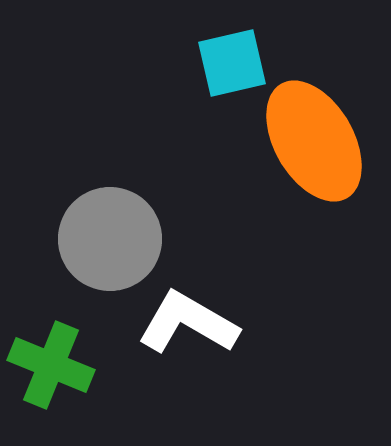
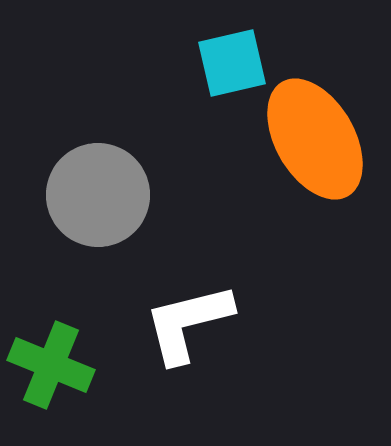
orange ellipse: moved 1 px right, 2 px up
gray circle: moved 12 px left, 44 px up
white L-shape: rotated 44 degrees counterclockwise
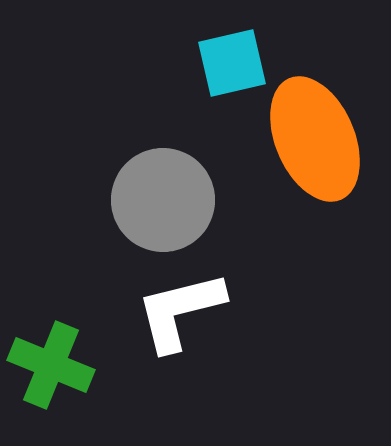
orange ellipse: rotated 7 degrees clockwise
gray circle: moved 65 px right, 5 px down
white L-shape: moved 8 px left, 12 px up
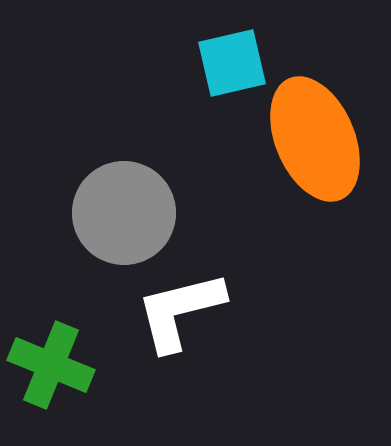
gray circle: moved 39 px left, 13 px down
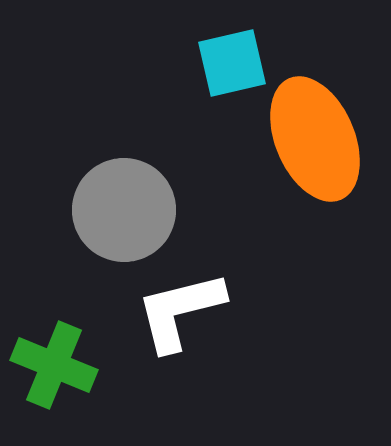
gray circle: moved 3 px up
green cross: moved 3 px right
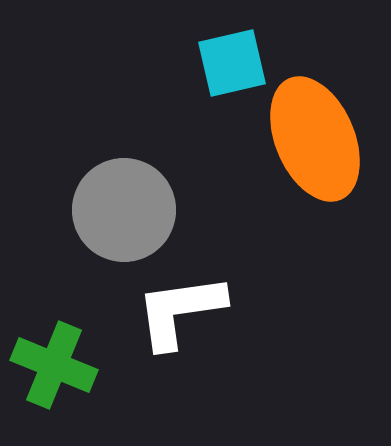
white L-shape: rotated 6 degrees clockwise
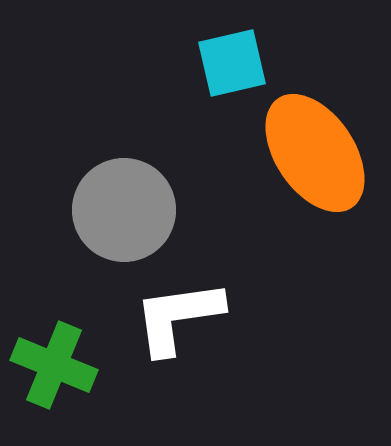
orange ellipse: moved 14 px down; rotated 11 degrees counterclockwise
white L-shape: moved 2 px left, 6 px down
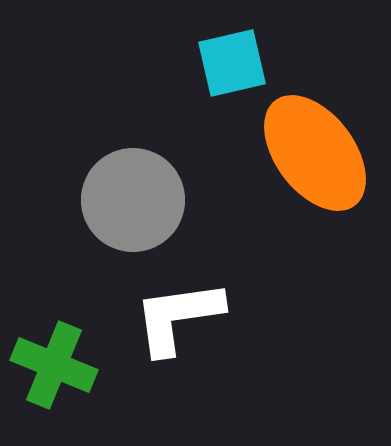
orange ellipse: rotated 3 degrees counterclockwise
gray circle: moved 9 px right, 10 px up
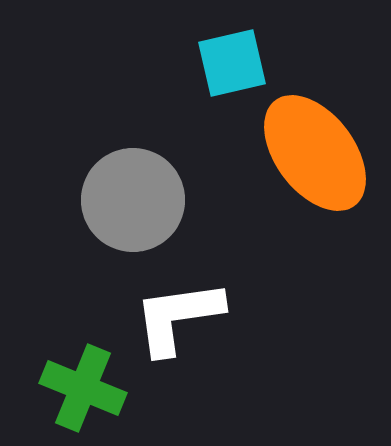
green cross: moved 29 px right, 23 px down
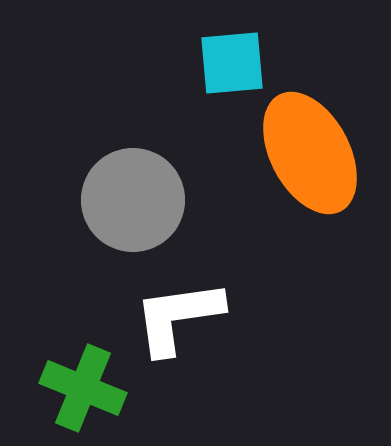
cyan square: rotated 8 degrees clockwise
orange ellipse: moved 5 px left; rotated 9 degrees clockwise
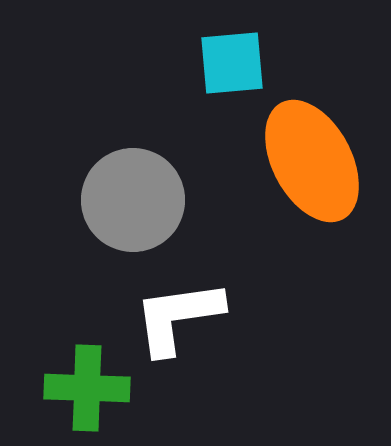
orange ellipse: moved 2 px right, 8 px down
green cross: moved 4 px right; rotated 20 degrees counterclockwise
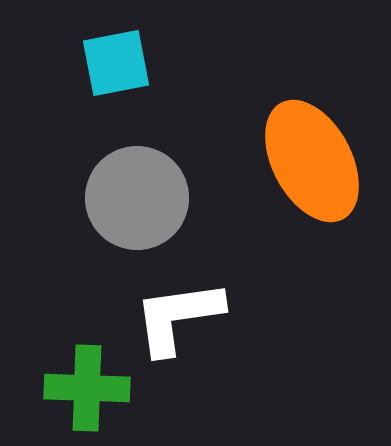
cyan square: moved 116 px left; rotated 6 degrees counterclockwise
gray circle: moved 4 px right, 2 px up
